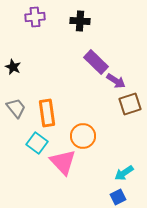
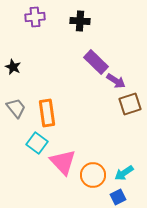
orange circle: moved 10 px right, 39 px down
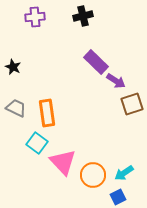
black cross: moved 3 px right, 5 px up; rotated 18 degrees counterclockwise
brown square: moved 2 px right
gray trapezoid: rotated 25 degrees counterclockwise
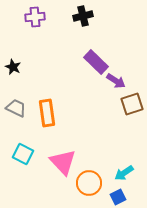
cyan square: moved 14 px left, 11 px down; rotated 10 degrees counterclockwise
orange circle: moved 4 px left, 8 px down
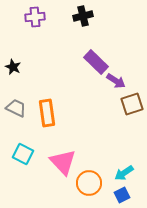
blue square: moved 4 px right, 2 px up
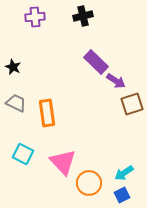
gray trapezoid: moved 5 px up
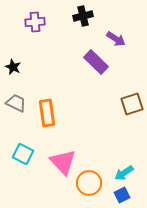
purple cross: moved 5 px down
purple arrow: moved 42 px up
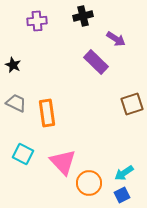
purple cross: moved 2 px right, 1 px up
black star: moved 2 px up
